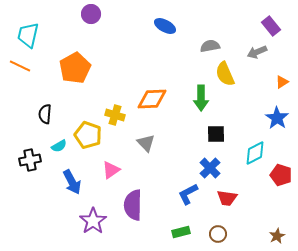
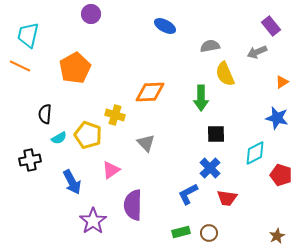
orange diamond: moved 2 px left, 7 px up
blue star: rotated 20 degrees counterclockwise
cyan semicircle: moved 8 px up
brown circle: moved 9 px left, 1 px up
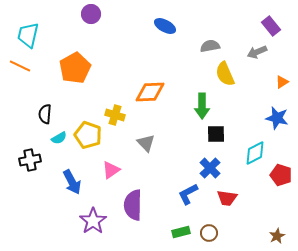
green arrow: moved 1 px right, 8 px down
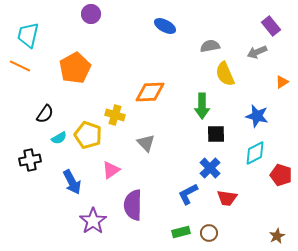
black semicircle: rotated 150 degrees counterclockwise
blue star: moved 20 px left, 2 px up
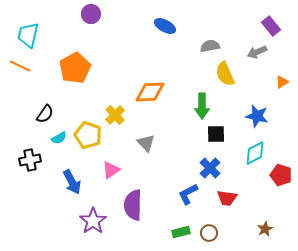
yellow cross: rotated 30 degrees clockwise
brown star: moved 12 px left, 7 px up
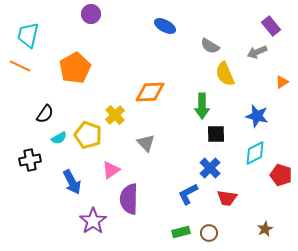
gray semicircle: rotated 138 degrees counterclockwise
purple semicircle: moved 4 px left, 6 px up
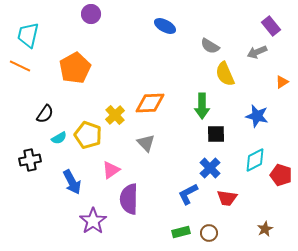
orange diamond: moved 11 px down
cyan diamond: moved 7 px down
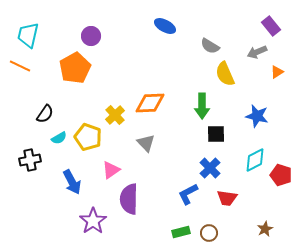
purple circle: moved 22 px down
orange triangle: moved 5 px left, 10 px up
yellow pentagon: moved 2 px down
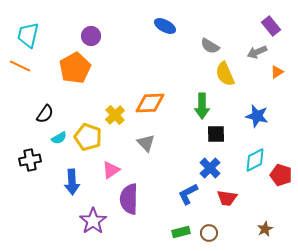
blue arrow: rotated 25 degrees clockwise
